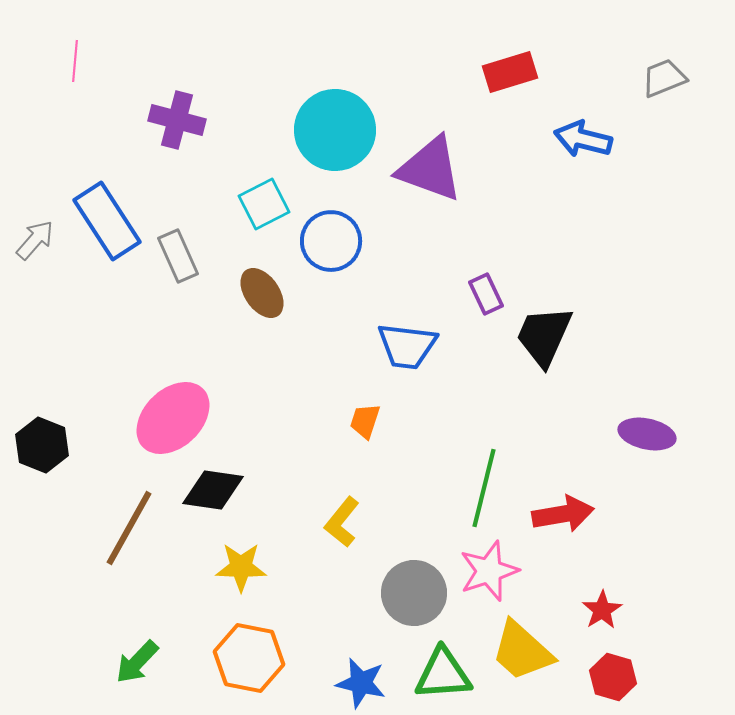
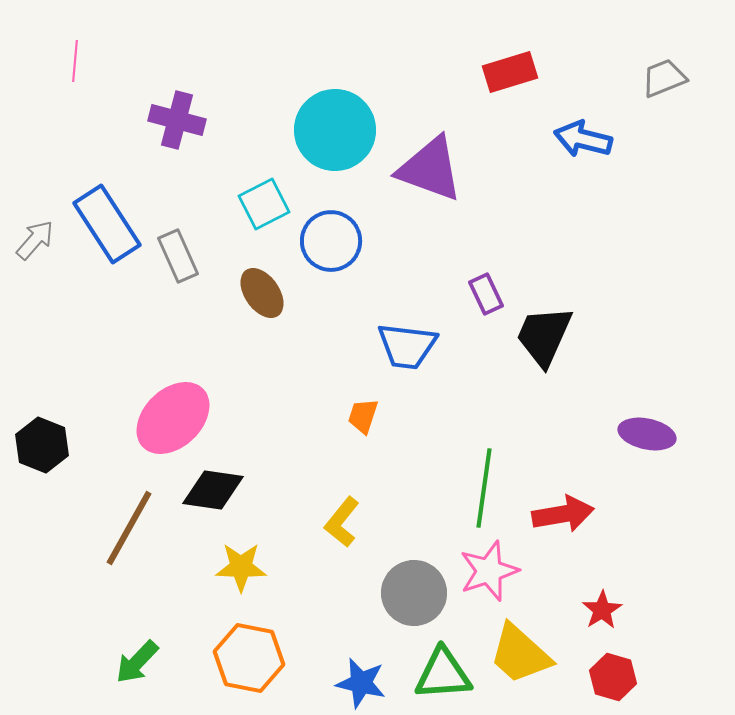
blue rectangle: moved 3 px down
orange trapezoid: moved 2 px left, 5 px up
green line: rotated 6 degrees counterclockwise
yellow trapezoid: moved 2 px left, 3 px down
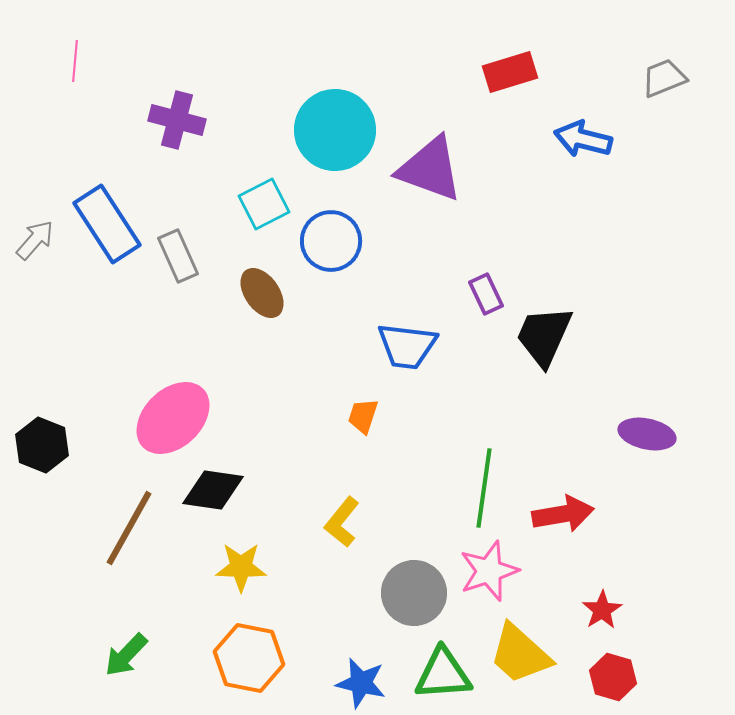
green arrow: moved 11 px left, 7 px up
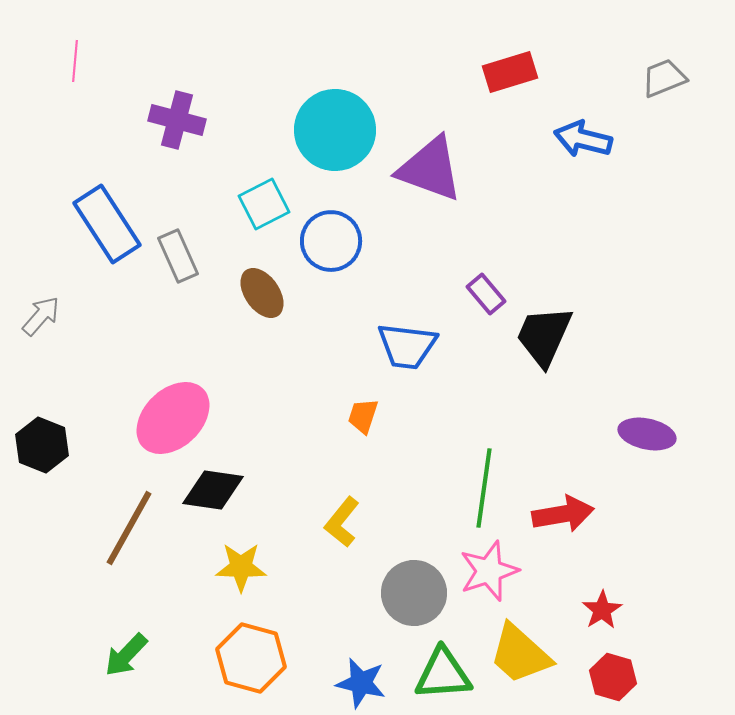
gray arrow: moved 6 px right, 76 px down
purple rectangle: rotated 15 degrees counterclockwise
orange hexagon: moved 2 px right; rotated 4 degrees clockwise
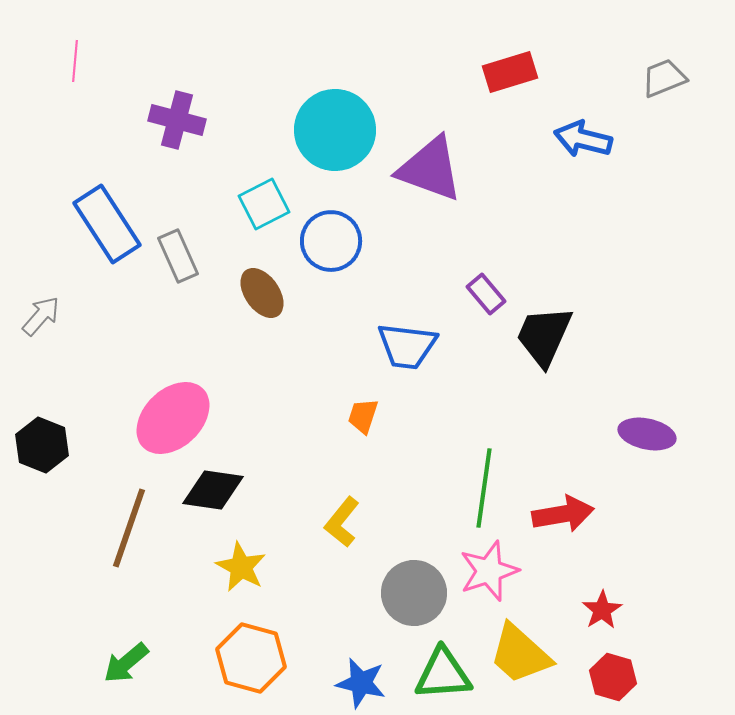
brown line: rotated 10 degrees counterclockwise
yellow star: rotated 27 degrees clockwise
green arrow: moved 8 px down; rotated 6 degrees clockwise
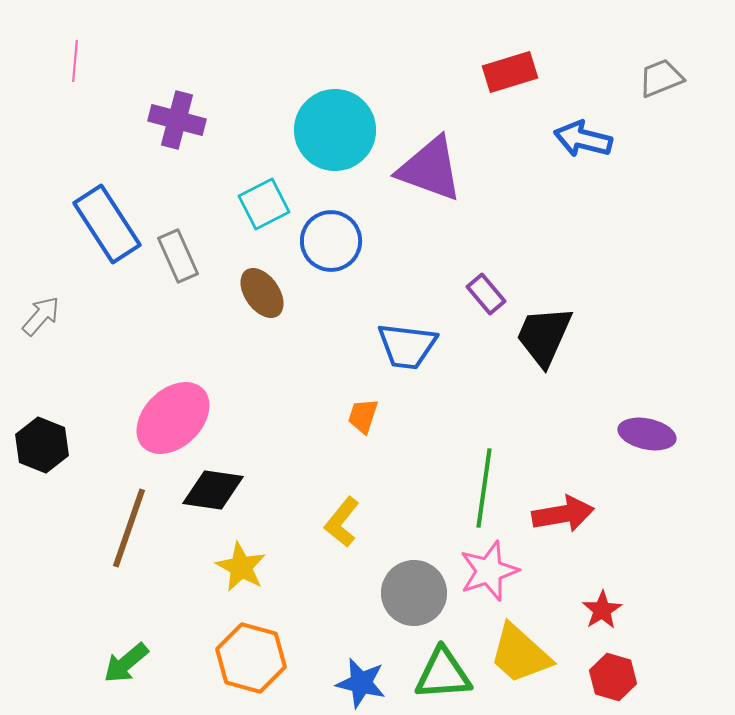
gray trapezoid: moved 3 px left
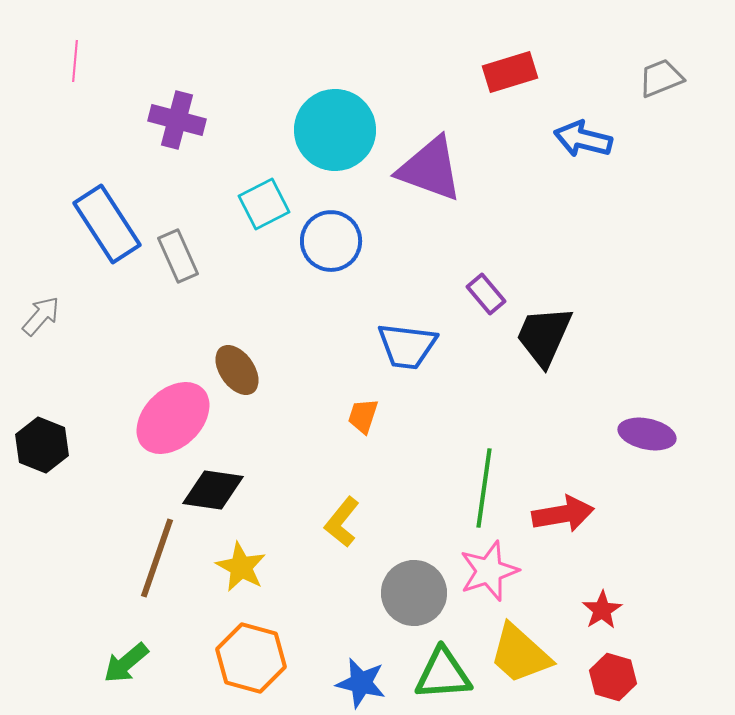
brown ellipse: moved 25 px left, 77 px down
brown line: moved 28 px right, 30 px down
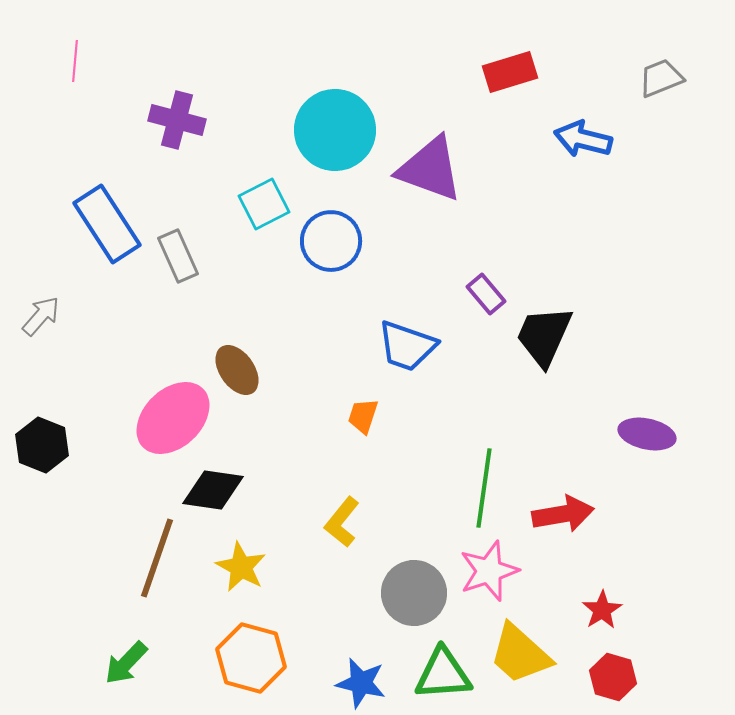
blue trapezoid: rotated 12 degrees clockwise
green arrow: rotated 6 degrees counterclockwise
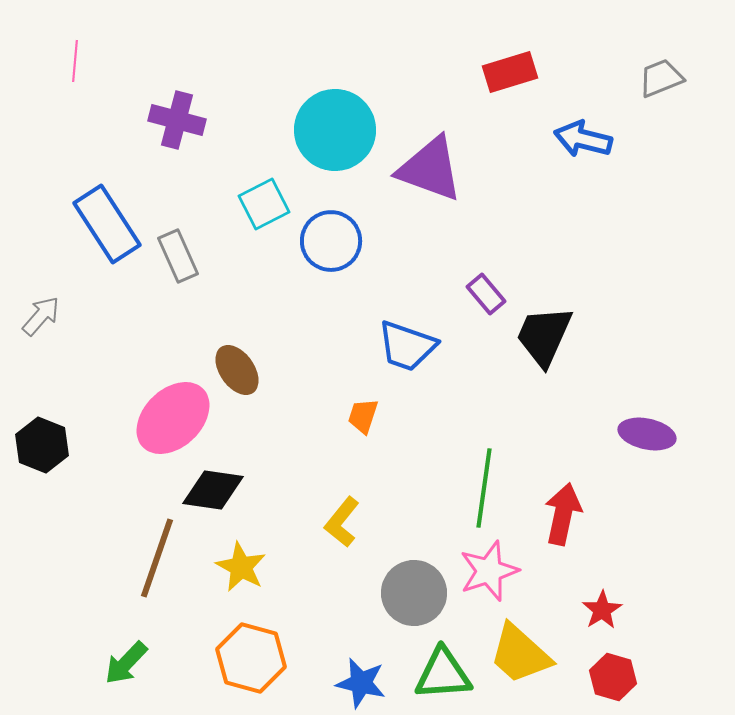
red arrow: rotated 68 degrees counterclockwise
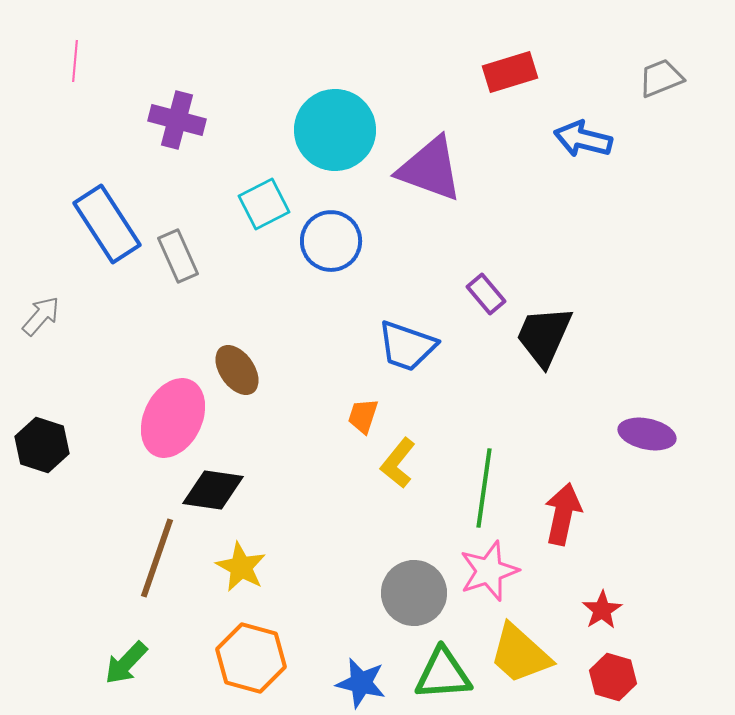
pink ellipse: rotated 20 degrees counterclockwise
black hexagon: rotated 4 degrees counterclockwise
yellow L-shape: moved 56 px right, 59 px up
